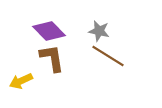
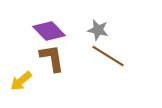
gray star: moved 1 px left, 1 px up
yellow arrow: rotated 15 degrees counterclockwise
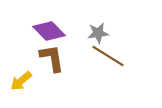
gray star: moved 3 px down; rotated 20 degrees counterclockwise
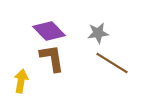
brown line: moved 4 px right, 7 px down
yellow arrow: rotated 140 degrees clockwise
